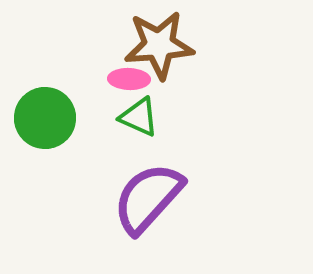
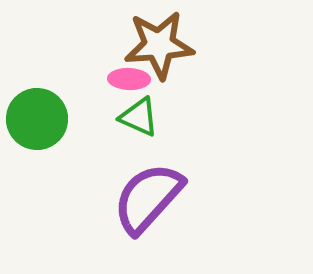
green circle: moved 8 px left, 1 px down
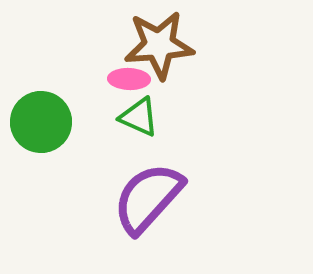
green circle: moved 4 px right, 3 px down
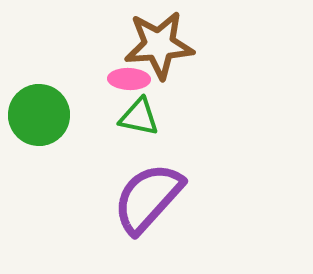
green triangle: rotated 12 degrees counterclockwise
green circle: moved 2 px left, 7 px up
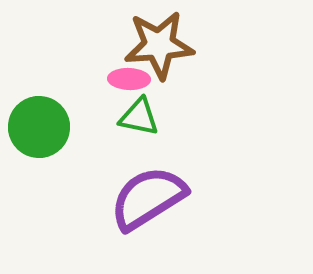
green circle: moved 12 px down
purple semicircle: rotated 16 degrees clockwise
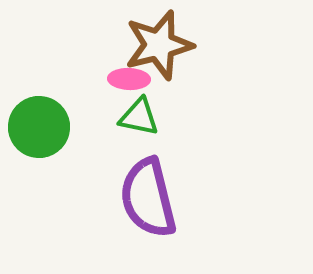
brown star: rotated 10 degrees counterclockwise
purple semicircle: rotated 72 degrees counterclockwise
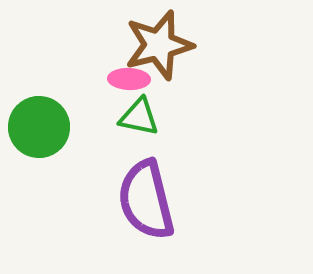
purple semicircle: moved 2 px left, 2 px down
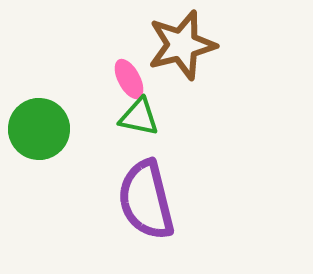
brown star: moved 23 px right
pink ellipse: rotated 60 degrees clockwise
green circle: moved 2 px down
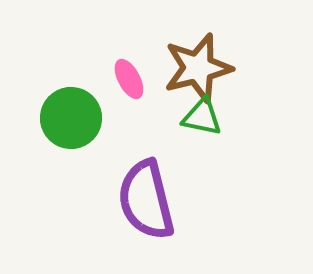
brown star: moved 16 px right, 23 px down
green triangle: moved 63 px right
green circle: moved 32 px right, 11 px up
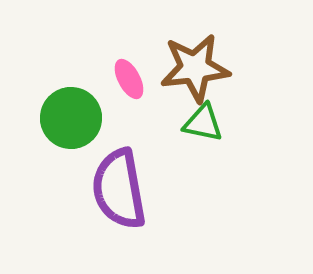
brown star: moved 3 px left; rotated 8 degrees clockwise
green triangle: moved 1 px right, 6 px down
purple semicircle: moved 27 px left, 11 px up; rotated 4 degrees clockwise
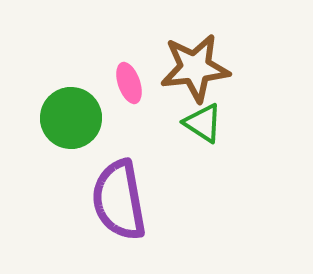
pink ellipse: moved 4 px down; rotated 9 degrees clockwise
green triangle: rotated 21 degrees clockwise
purple semicircle: moved 11 px down
